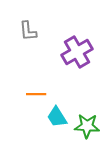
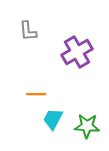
cyan trapezoid: moved 4 px left, 2 px down; rotated 60 degrees clockwise
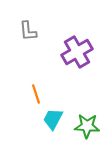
orange line: rotated 72 degrees clockwise
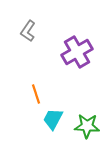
gray L-shape: rotated 40 degrees clockwise
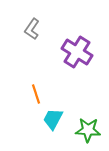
gray L-shape: moved 4 px right, 2 px up
purple cross: rotated 28 degrees counterclockwise
green star: moved 1 px right, 4 px down
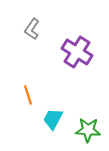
orange line: moved 8 px left, 1 px down
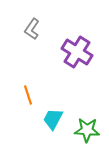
green star: moved 1 px left
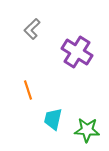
gray L-shape: rotated 10 degrees clockwise
orange line: moved 5 px up
cyan trapezoid: rotated 15 degrees counterclockwise
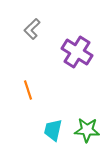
cyan trapezoid: moved 11 px down
